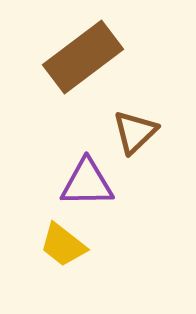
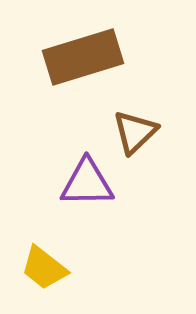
brown rectangle: rotated 20 degrees clockwise
yellow trapezoid: moved 19 px left, 23 px down
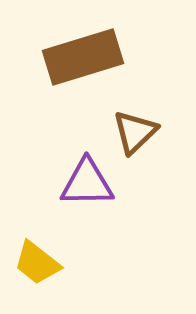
yellow trapezoid: moved 7 px left, 5 px up
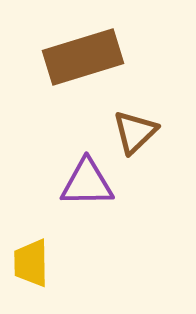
yellow trapezoid: moved 6 px left; rotated 51 degrees clockwise
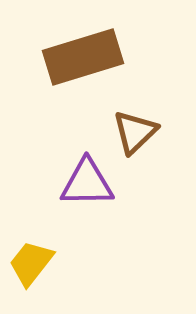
yellow trapezoid: rotated 39 degrees clockwise
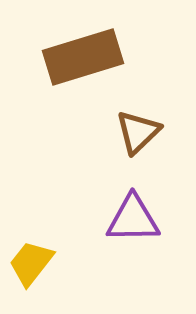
brown triangle: moved 3 px right
purple triangle: moved 46 px right, 36 px down
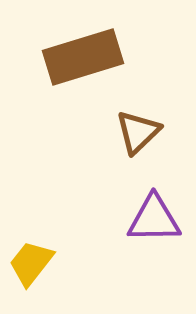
purple triangle: moved 21 px right
